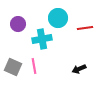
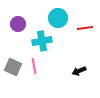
cyan cross: moved 2 px down
black arrow: moved 2 px down
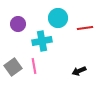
gray square: rotated 30 degrees clockwise
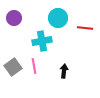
purple circle: moved 4 px left, 6 px up
red line: rotated 14 degrees clockwise
black arrow: moved 15 px left; rotated 120 degrees clockwise
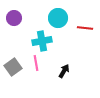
pink line: moved 2 px right, 3 px up
black arrow: rotated 24 degrees clockwise
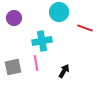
cyan circle: moved 1 px right, 6 px up
red line: rotated 14 degrees clockwise
gray square: rotated 24 degrees clockwise
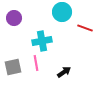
cyan circle: moved 3 px right
black arrow: moved 1 px down; rotated 24 degrees clockwise
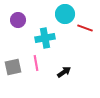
cyan circle: moved 3 px right, 2 px down
purple circle: moved 4 px right, 2 px down
cyan cross: moved 3 px right, 3 px up
